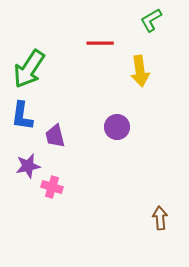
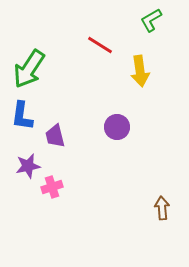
red line: moved 2 px down; rotated 32 degrees clockwise
pink cross: rotated 35 degrees counterclockwise
brown arrow: moved 2 px right, 10 px up
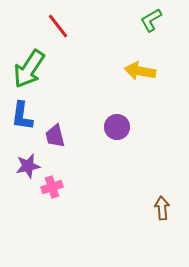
red line: moved 42 px left, 19 px up; rotated 20 degrees clockwise
yellow arrow: rotated 108 degrees clockwise
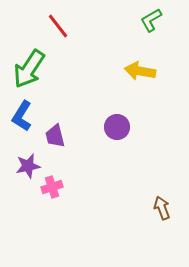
blue L-shape: rotated 24 degrees clockwise
brown arrow: rotated 15 degrees counterclockwise
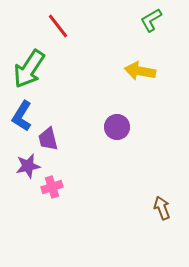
purple trapezoid: moved 7 px left, 3 px down
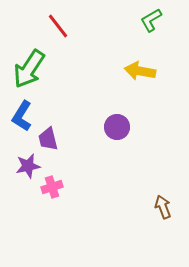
brown arrow: moved 1 px right, 1 px up
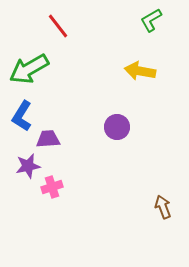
green arrow: rotated 27 degrees clockwise
purple trapezoid: rotated 100 degrees clockwise
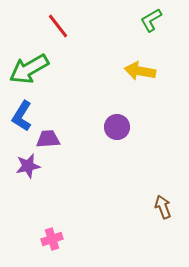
pink cross: moved 52 px down
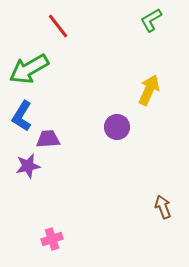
yellow arrow: moved 9 px right, 19 px down; rotated 104 degrees clockwise
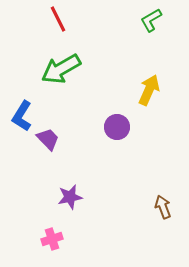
red line: moved 7 px up; rotated 12 degrees clockwise
green arrow: moved 32 px right
purple trapezoid: rotated 50 degrees clockwise
purple star: moved 42 px right, 31 px down
